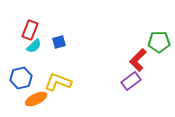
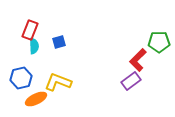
cyan semicircle: rotated 49 degrees counterclockwise
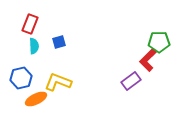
red rectangle: moved 6 px up
red L-shape: moved 10 px right
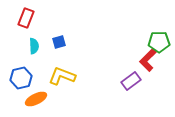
red rectangle: moved 4 px left, 6 px up
yellow L-shape: moved 4 px right, 6 px up
